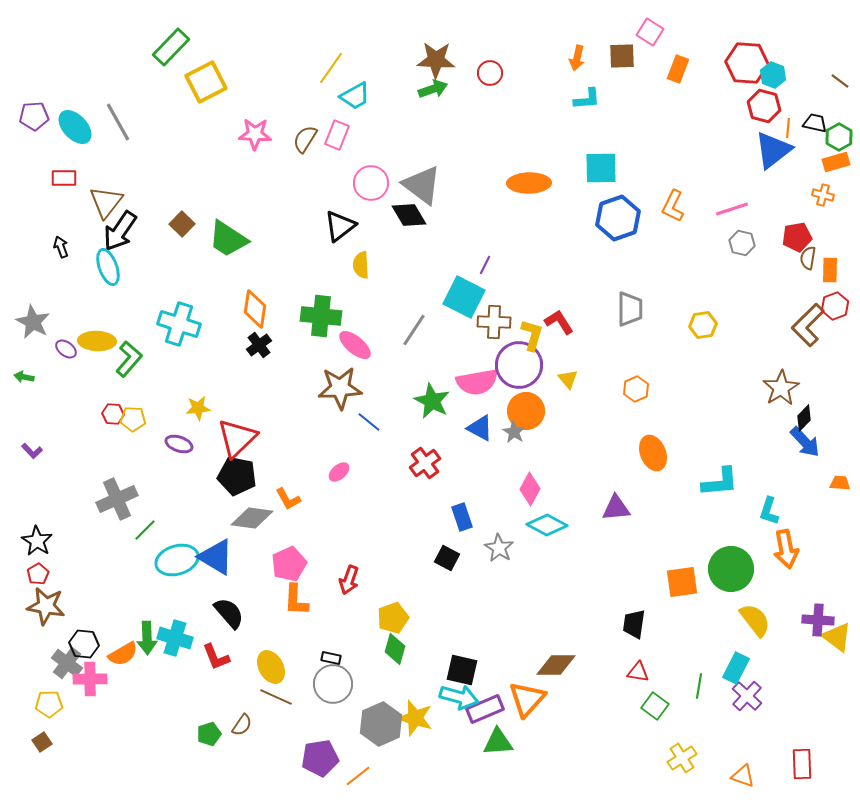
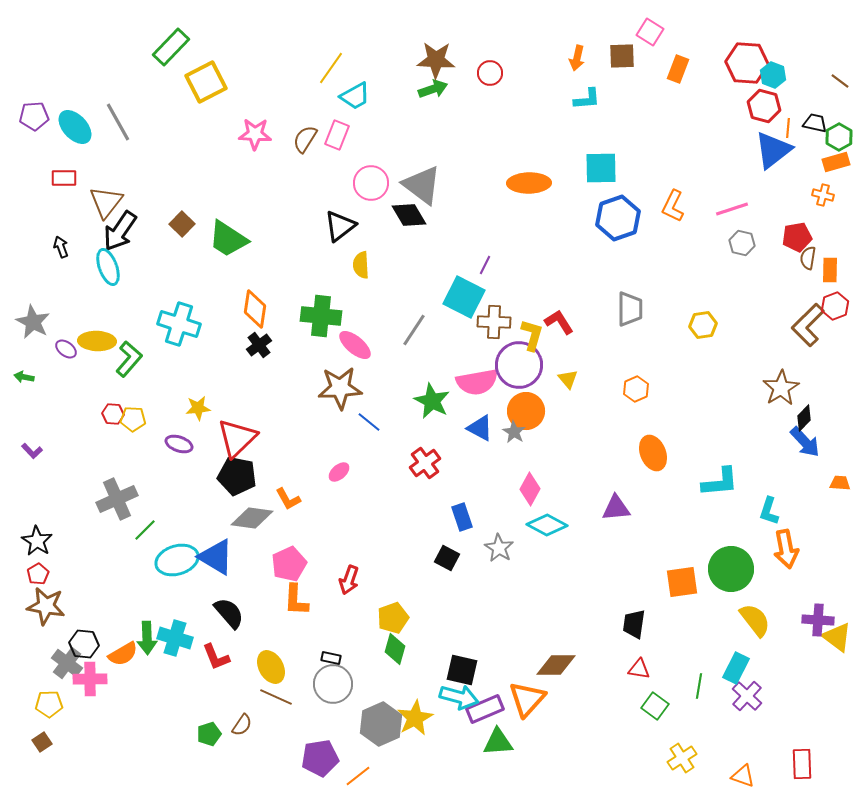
red triangle at (638, 672): moved 1 px right, 3 px up
yellow star at (415, 718): rotated 27 degrees clockwise
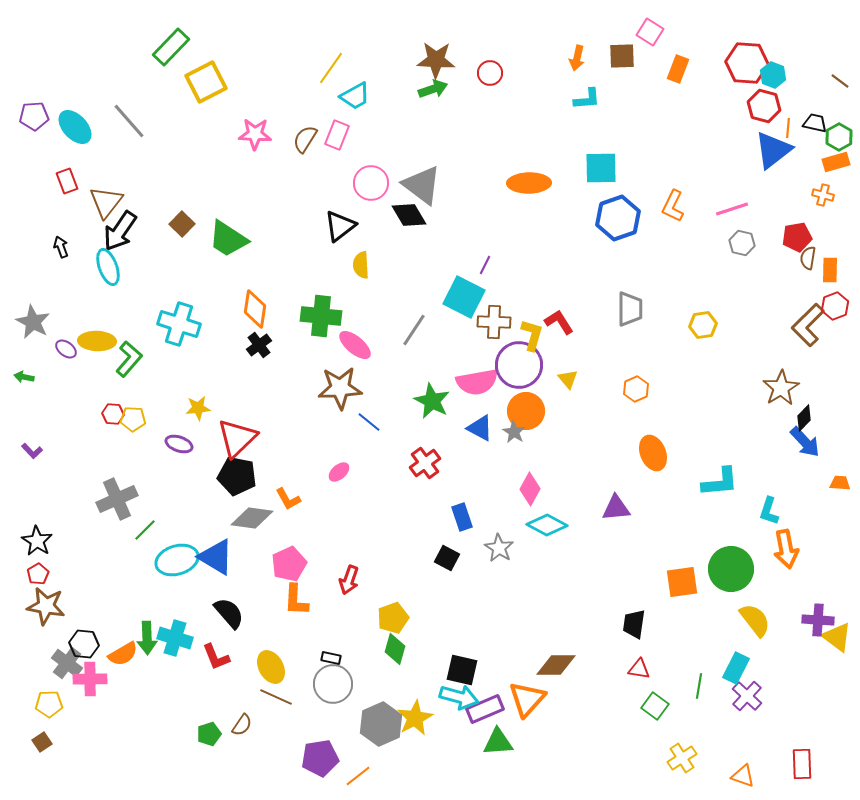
gray line at (118, 122): moved 11 px right, 1 px up; rotated 12 degrees counterclockwise
red rectangle at (64, 178): moved 3 px right, 3 px down; rotated 70 degrees clockwise
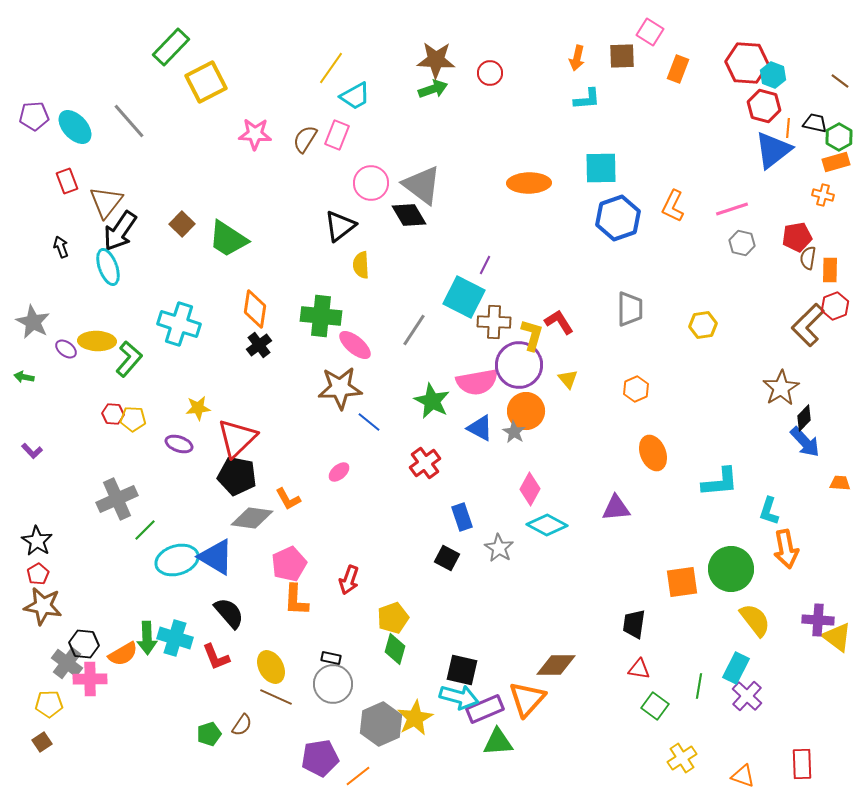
brown star at (46, 606): moved 3 px left
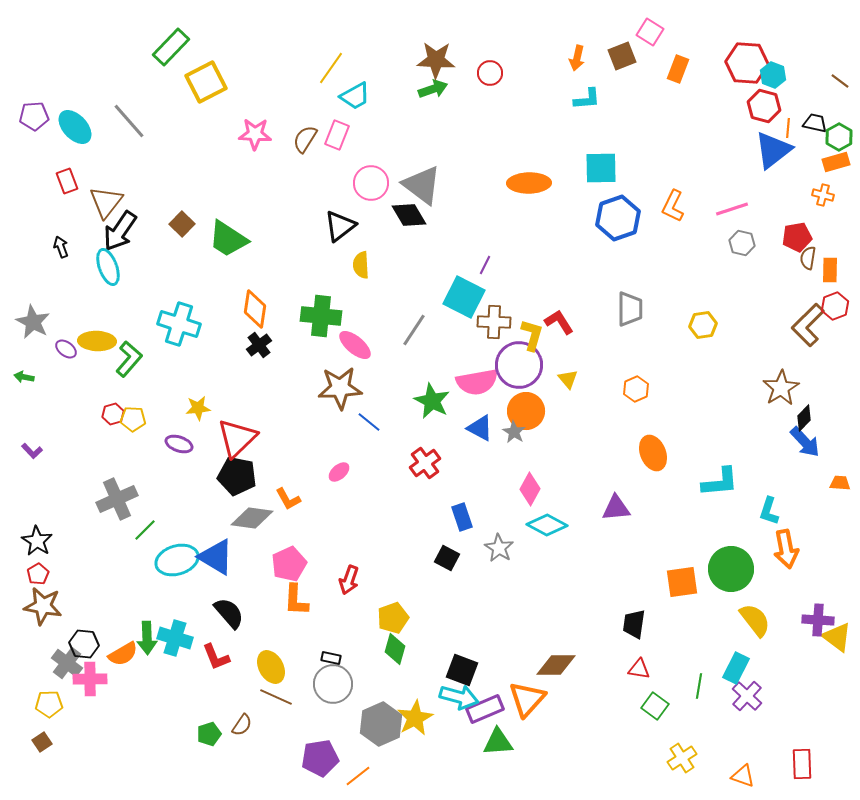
brown square at (622, 56): rotated 20 degrees counterclockwise
red hexagon at (113, 414): rotated 20 degrees counterclockwise
black square at (462, 670): rotated 8 degrees clockwise
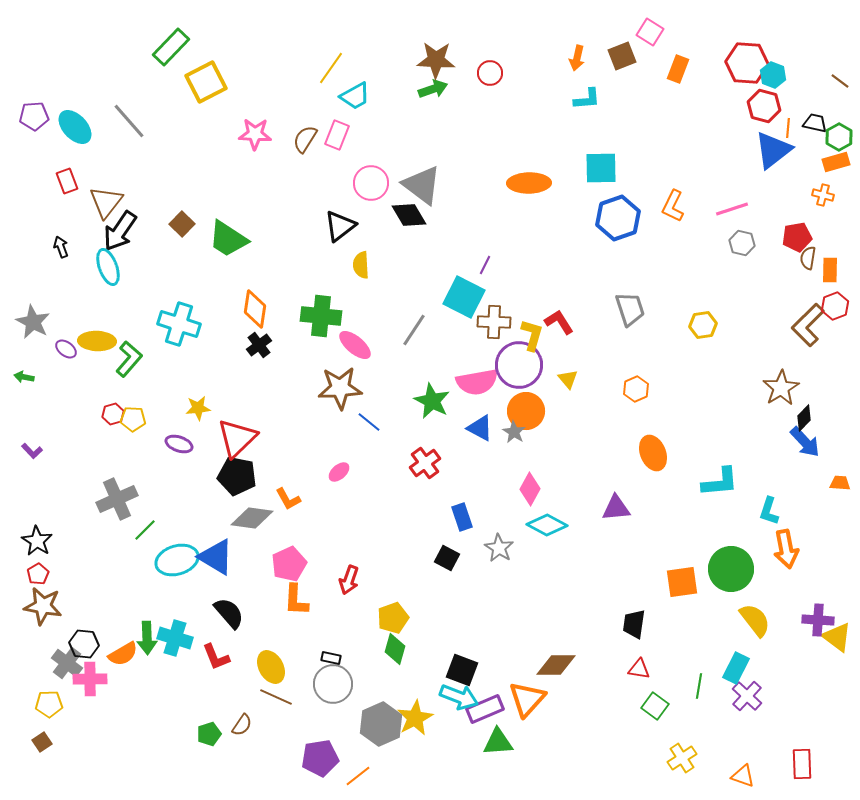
gray trapezoid at (630, 309): rotated 18 degrees counterclockwise
cyan arrow at (459, 697): rotated 6 degrees clockwise
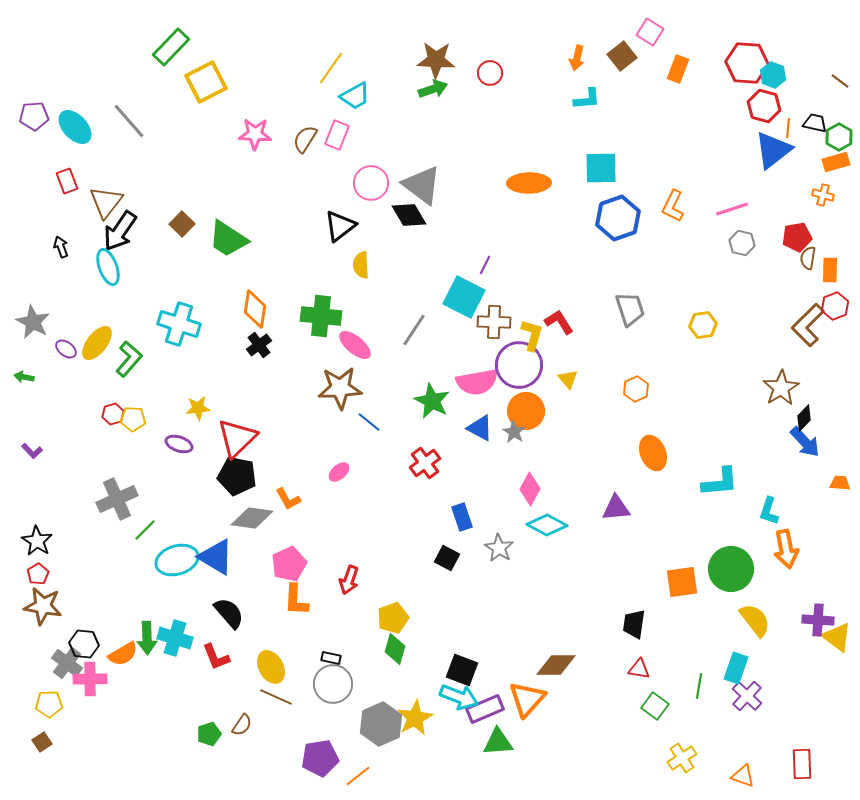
brown square at (622, 56): rotated 16 degrees counterclockwise
yellow ellipse at (97, 341): moved 2 px down; rotated 54 degrees counterclockwise
cyan rectangle at (736, 668): rotated 8 degrees counterclockwise
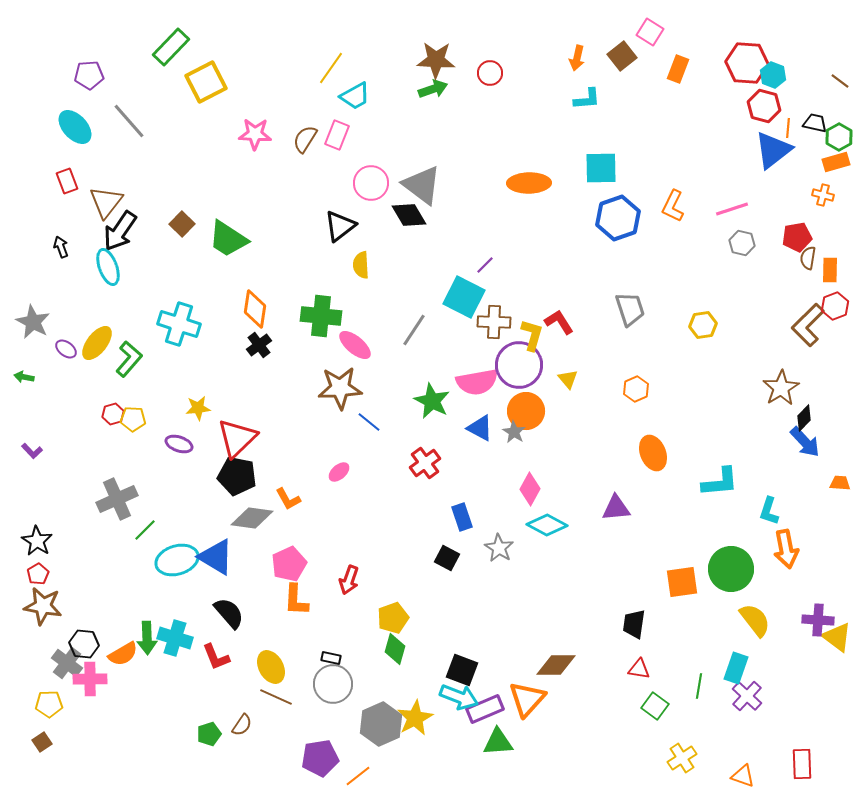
purple pentagon at (34, 116): moved 55 px right, 41 px up
purple line at (485, 265): rotated 18 degrees clockwise
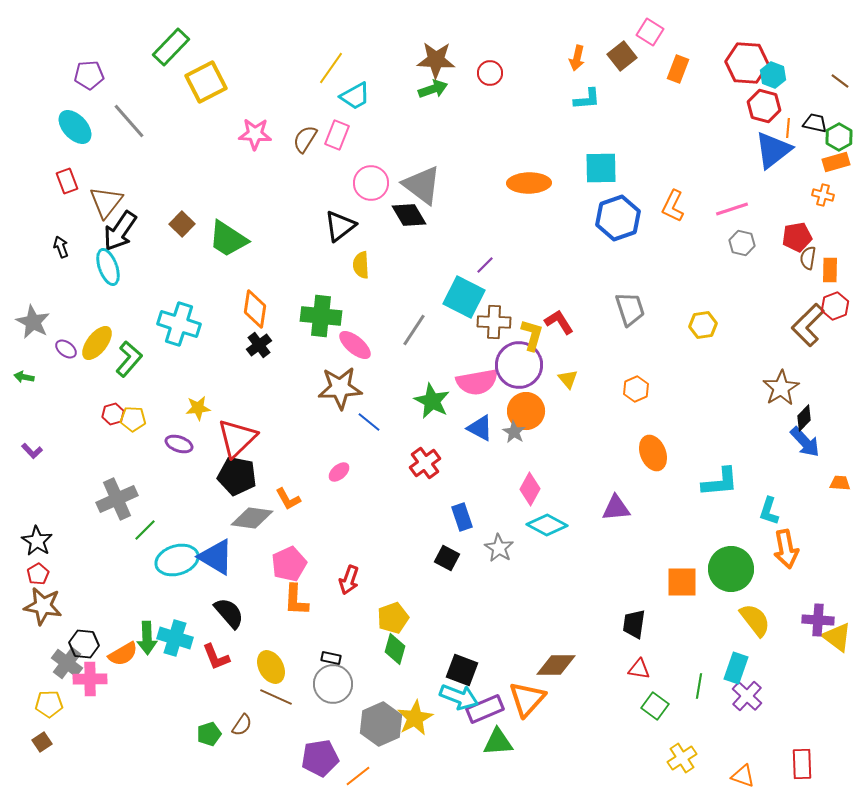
orange square at (682, 582): rotated 8 degrees clockwise
